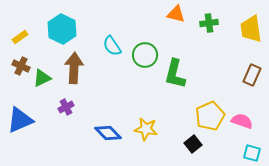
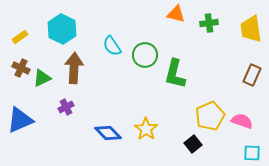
brown cross: moved 2 px down
yellow star: rotated 25 degrees clockwise
cyan square: rotated 12 degrees counterclockwise
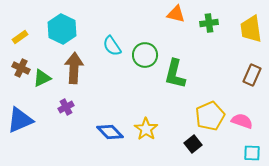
blue diamond: moved 2 px right, 1 px up
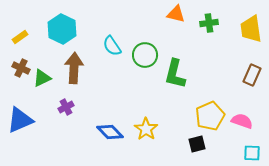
black square: moved 4 px right; rotated 24 degrees clockwise
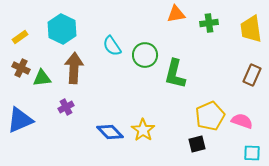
orange triangle: rotated 24 degrees counterclockwise
green triangle: rotated 18 degrees clockwise
yellow star: moved 3 px left, 1 px down
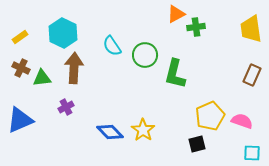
orange triangle: rotated 18 degrees counterclockwise
green cross: moved 13 px left, 4 px down
cyan hexagon: moved 1 px right, 4 px down
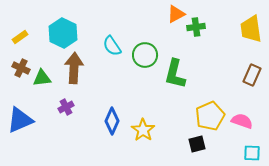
blue diamond: moved 2 px right, 11 px up; rotated 68 degrees clockwise
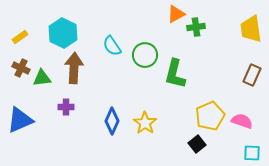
purple cross: rotated 28 degrees clockwise
yellow star: moved 2 px right, 7 px up
black square: rotated 24 degrees counterclockwise
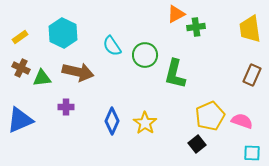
yellow trapezoid: moved 1 px left
brown arrow: moved 4 px right, 4 px down; rotated 100 degrees clockwise
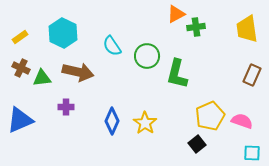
yellow trapezoid: moved 3 px left
green circle: moved 2 px right, 1 px down
green L-shape: moved 2 px right
